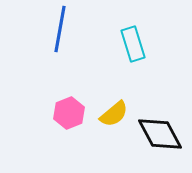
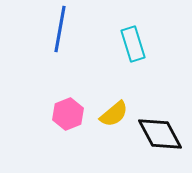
pink hexagon: moved 1 px left, 1 px down
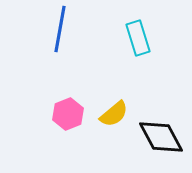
cyan rectangle: moved 5 px right, 6 px up
black diamond: moved 1 px right, 3 px down
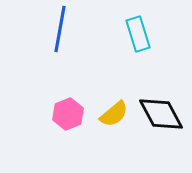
cyan rectangle: moved 4 px up
black diamond: moved 23 px up
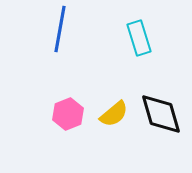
cyan rectangle: moved 1 px right, 4 px down
black diamond: rotated 12 degrees clockwise
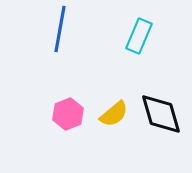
cyan rectangle: moved 2 px up; rotated 40 degrees clockwise
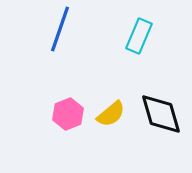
blue line: rotated 9 degrees clockwise
yellow semicircle: moved 3 px left
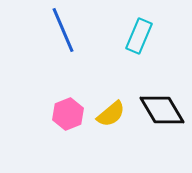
blue line: moved 3 px right, 1 px down; rotated 42 degrees counterclockwise
black diamond: moved 1 px right, 4 px up; rotated 15 degrees counterclockwise
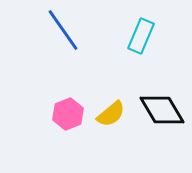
blue line: rotated 12 degrees counterclockwise
cyan rectangle: moved 2 px right
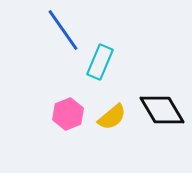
cyan rectangle: moved 41 px left, 26 px down
yellow semicircle: moved 1 px right, 3 px down
